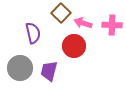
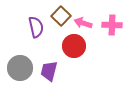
brown square: moved 3 px down
purple semicircle: moved 3 px right, 6 px up
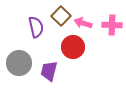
red circle: moved 1 px left, 1 px down
gray circle: moved 1 px left, 5 px up
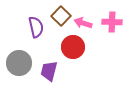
pink cross: moved 3 px up
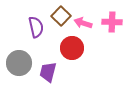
red circle: moved 1 px left, 1 px down
purple trapezoid: moved 1 px left, 1 px down
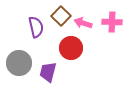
red circle: moved 1 px left
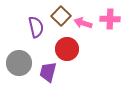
pink cross: moved 2 px left, 3 px up
red circle: moved 4 px left, 1 px down
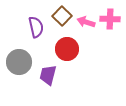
brown square: moved 1 px right
pink arrow: moved 3 px right, 1 px up
gray circle: moved 1 px up
purple trapezoid: moved 3 px down
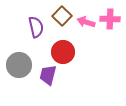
red circle: moved 4 px left, 3 px down
gray circle: moved 3 px down
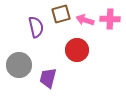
brown square: moved 1 px left, 2 px up; rotated 30 degrees clockwise
pink arrow: moved 1 px left, 2 px up
red circle: moved 14 px right, 2 px up
purple trapezoid: moved 3 px down
